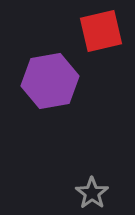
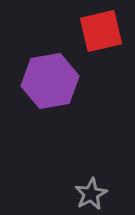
gray star: moved 1 px left, 1 px down; rotated 8 degrees clockwise
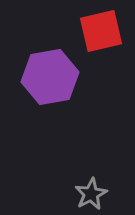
purple hexagon: moved 4 px up
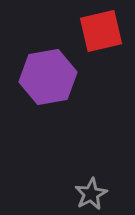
purple hexagon: moved 2 px left
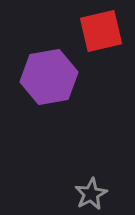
purple hexagon: moved 1 px right
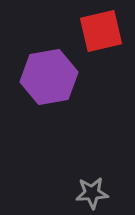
gray star: moved 1 px right, 1 px up; rotated 24 degrees clockwise
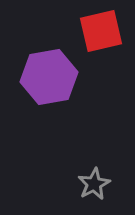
gray star: moved 2 px right, 9 px up; rotated 24 degrees counterclockwise
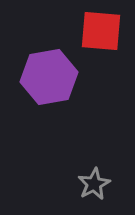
red square: rotated 18 degrees clockwise
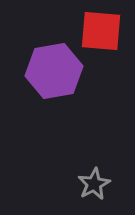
purple hexagon: moved 5 px right, 6 px up
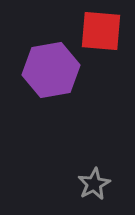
purple hexagon: moved 3 px left, 1 px up
